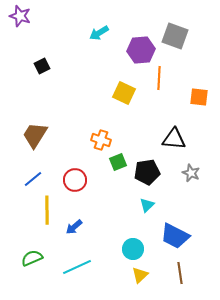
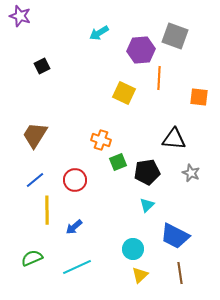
blue line: moved 2 px right, 1 px down
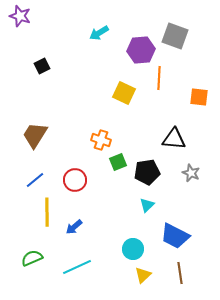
yellow line: moved 2 px down
yellow triangle: moved 3 px right
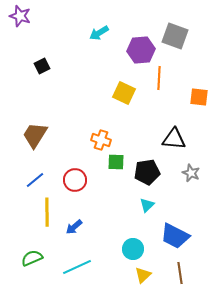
green square: moved 2 px left; rotated 24 degrees clockwise
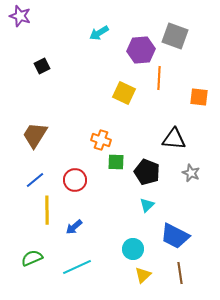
black pentagon: rotated 30 degrees clockwise
yellow line: moved 2 px up
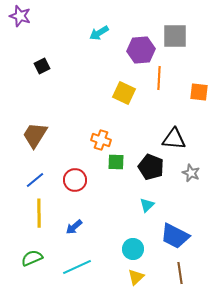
gray square: rotated 20 degrees counterclockwise
orange square: moved 5 px up
black pentagon: moved 4 px right, 5 px up
yellow line: moved 8 px left, 3 px down
yellow triangle: moved 7 px left, 2 px down
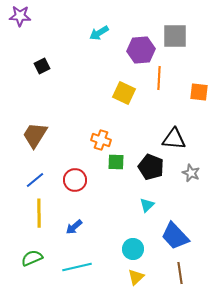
purple star: rotated 15 degrees counterclockwise
blue trapezoid: rotated 20 degrees clockwise
cyan line: rotated 12 degrees clockwise
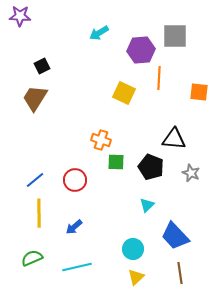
brown trapezoid: moved 37 px up
